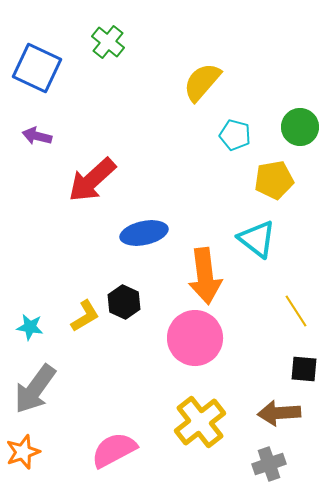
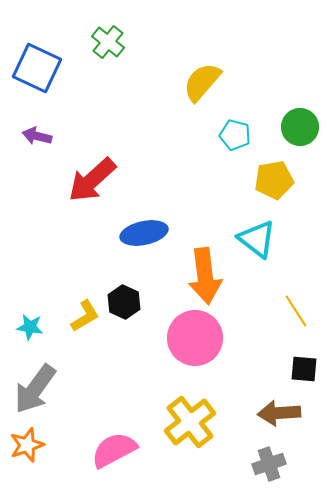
yellow cross: moved 10 px left
orange star: moved 4 px right, 7 px up
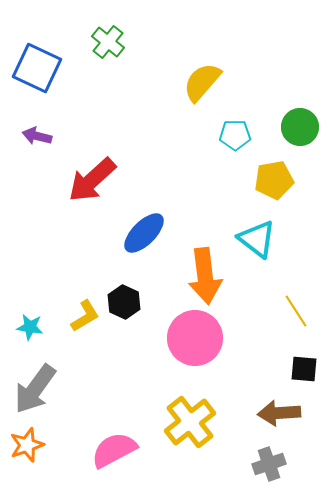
cyan pentagon: rotated 16 degrees counterclockwise
blue ellipse: rotated 33 degrees counterclockwise
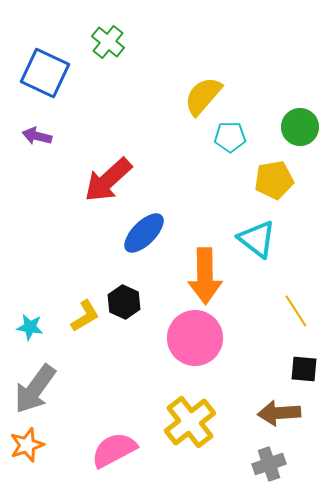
blue square: moved 8 px right, 5 px down
yellow semicircle: moved 1 px right, 14 px down
cyan pentagon: moved 5 px left, 2 px down
red arrow: moved 16 px right
orange arrow: rotated 6 degrees clockwise
